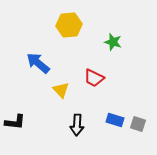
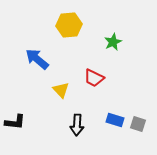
green star: rotated 30 degrees clockwise
blue arrow: moved 1 px left, 4 px up
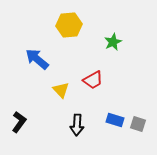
red trapezoid: moved 1 px left, 2 px down; rotated 55 degrees counterclockwise
black L-shape: moved 4 px right; rotated 60 degrees counterclockwise
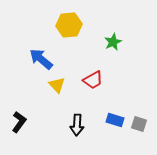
blue arrow: moved 4 px right
yellow triangle: moved 4 px left, 5 px up
gray square: moved 1 px right
